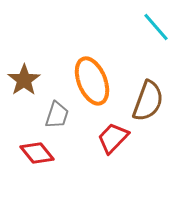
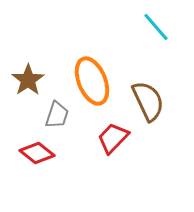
brown star: moved 4 px right
brown semicircle: rotated 45 degrees counterclockwise
red diamond: rotated 12 degrees counterclockwise
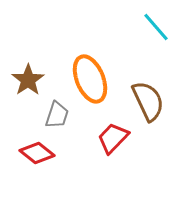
orange ellipse: moved 2 px left, 2 px up
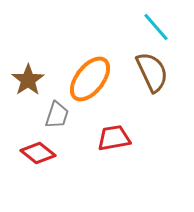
orange ellipse: rotated 60 degrees clockwise
brown semicircle: moved 4 px right, 29 px up
red trapezoid: moved 1 px right; rotated 36 degrees clockwise
red diamond: moved 1 px right
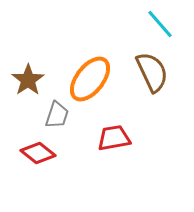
cyan line: moved 4 px right, 3 px up
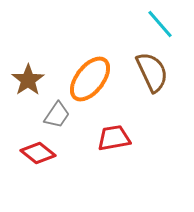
gray trapezoid: rotated 16 degrees clockwise
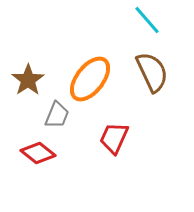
cyan line: moved 13 px left, 4 px up
gray trapezoid: rotated 12 degrees counterclockwise
red trapezoid: rotated 56 degrees counterclockwise
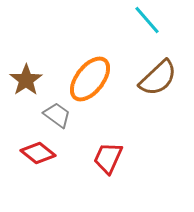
brown semicircle: moved 6 px right, 6 px down; rotated 72 degrees clockwise
brown star: moved 2 px left
gray trapezoid: rotated 76 degrees counterclockwise
red trapezoid: moved 6 px left, 20 px down
